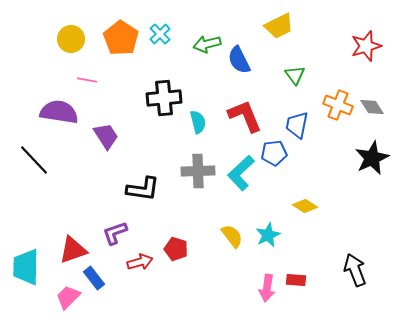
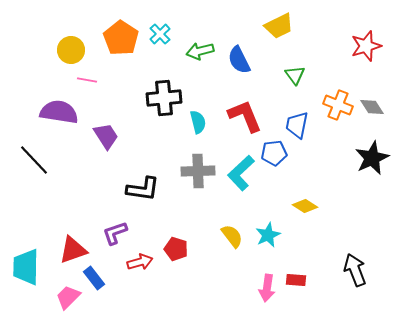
yellow circle: moved 11 px down
green arrow: moved 7 px left, 7 px down
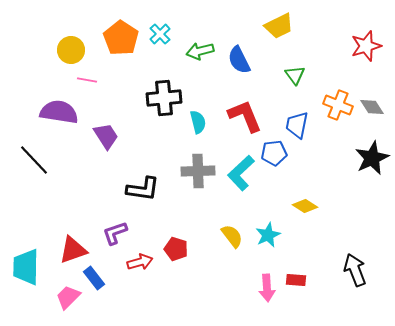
pink arrow: rotated 12 degrees counterclockwise
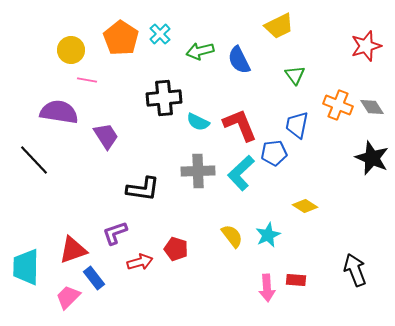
red L-shape: moved 5 px left, 9 px down
cyan semicircle: rotated 130 degrees clockwise
black star: rotated 24 degrees counterclockwise
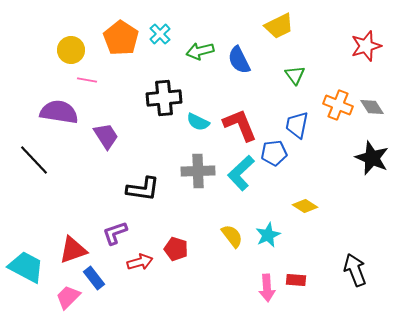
cyan trapezoid: rotated 117 degrees clockwise
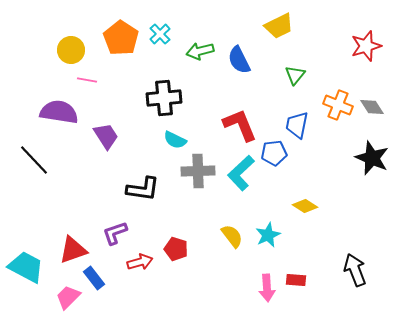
green triangle: rotated 15 degrees clockwise
cyan semicircle: moved 23 px left, 18 px down
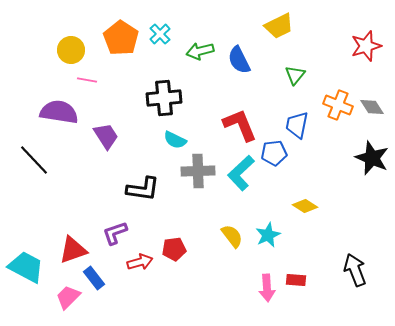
red pentagon: moved 2 px left; rotated 25 degrees counterclockwise
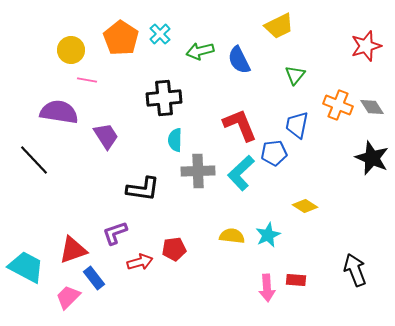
cyan semicircle: rotated 65 degrees clockwise
yellow semicircle: rotated 45 degrees counterclockwise
